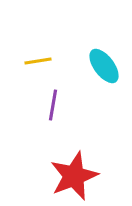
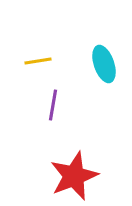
cyan ellipse: moved 2 px up; rotated 18 degrees clockwise
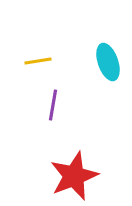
cyan ellipse: moved 4 px right, 2 px up
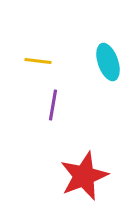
yellow line: rotated 16 degrees clockwise
red star: moved 10 px right
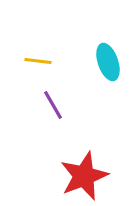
purple line: rotated 40 degrees counterclockwise
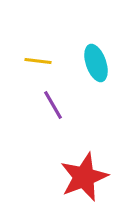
cyan ellipse: moved 12 px left, 1 px down
red star: moved 1 px down
